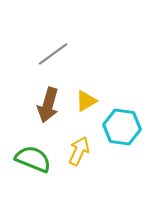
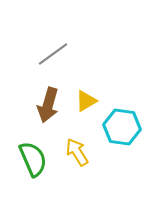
yellow arrow: moved 2 px left, 1 px down; rotated 56 degrees counterclockwise
green semicircle: rotated 45 degrees clockwise
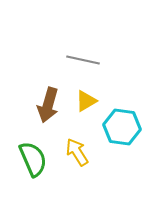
gray line: moved 30 px right, 6 px down; rotated 48 degrees clockwise
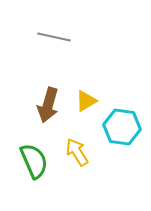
gray line: moved 29 px left, 23 px up
green semicircle: moved 1 px right, 2 px down
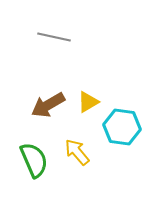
yellow triangle: moved 2 px right, 1 px down
brown arrow: rotated 44 degrees clockwise
yellow arrow: rotated 8 degrees counterclockwise
green semicircle: moved 1 px up
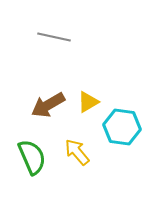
green semicircle: moved 2 px left, 3 px up
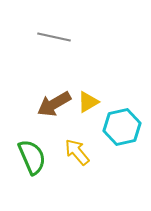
brown arrow: moved 6 px right, 1 px up
cyan hexagon: rotated 21 degrees counterclockwise
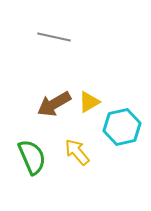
yellow triangle: moved 1 px right
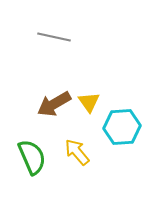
yellow triangle: rotated 35 degrees counterclockwise
cyan hexagon: rotated 9 degrees clockwise
